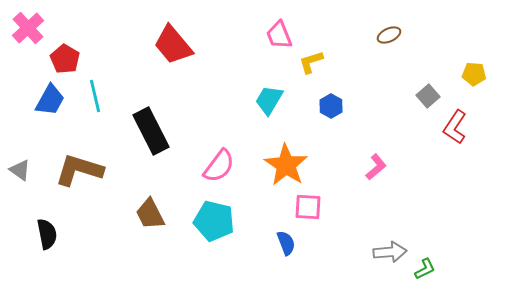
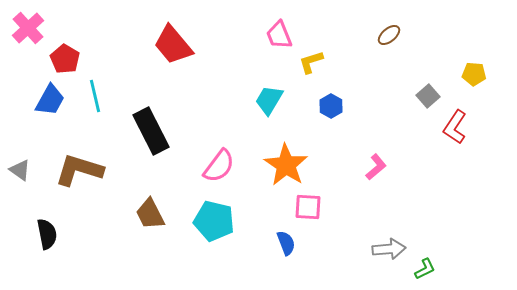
brown ellipse: rotated 15 degrees counterclockwise
gray arrow: moved 1 px left, 3 px up
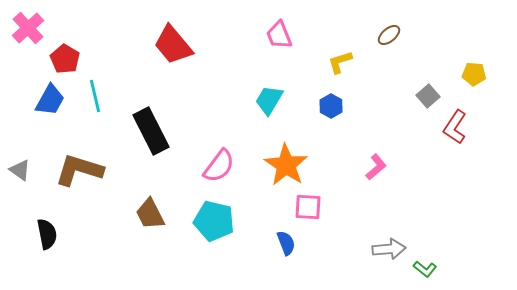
yellow L-shape: moved 29 px right
green L-shape: rotated 65 degrees clockwise
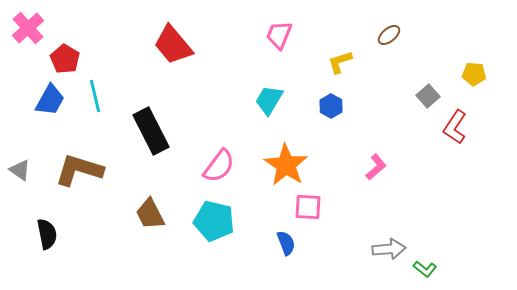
pink trapezoid: rotated 44 degrees clockwise
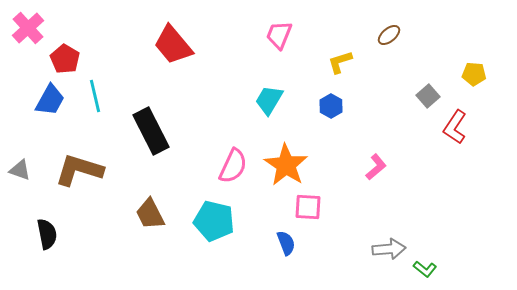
pink semicircle: moved 14 px right; rotated 12 degrees counterclockwise
gray triangle: rotated 15 degrees counterclockwise
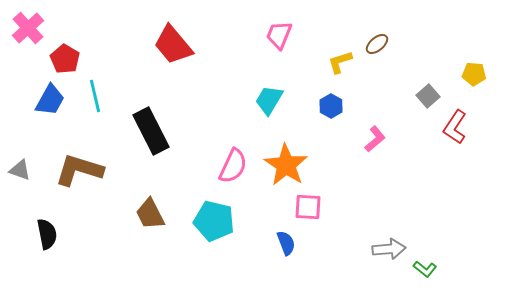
brown ellipse: moved 12 px left, 9 px down
pink L-shape: moved 1 px left, 28 px up
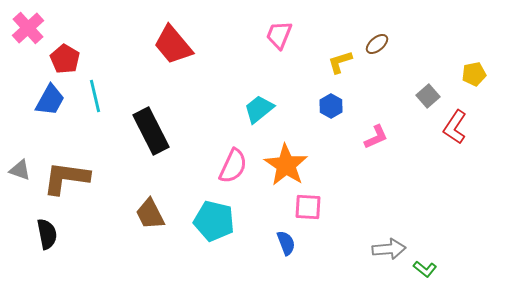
yellow pentagon: rotated 15 degrees counterclockwise
cyan trapezoid: moved 10 px left, 9 px down; rotated 20 degrees clockwise
pink L-shape: moved 1 px right, 2 px up; rotated 16 degrees clockwise
brown L-shape: moved 13 px left, 8 px down; rotated 9 degrees counterclockwise
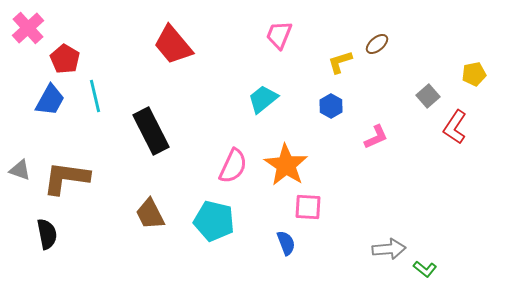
cyan trapezoid: moved 4 px right, 10 px up
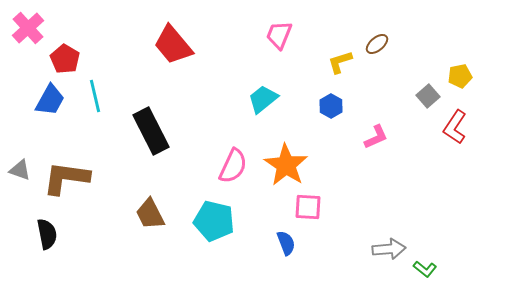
yellow pentagon: moved 14 px left, 2 px down
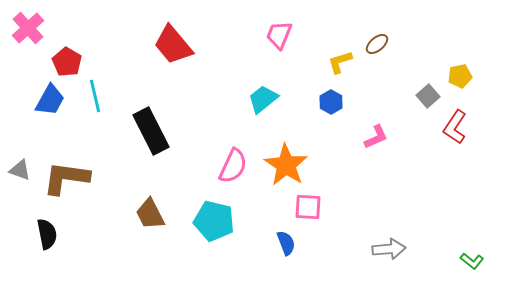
red pentagon: moved 2 px right, 3 px down
blue hexagon: moved 4 px up
green L-shape: moved 47 px right, 8 px up
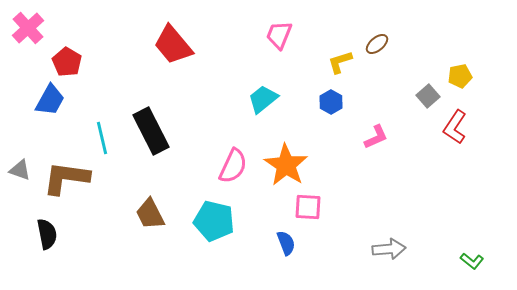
cyan line: moved 7 px right, 42 px down
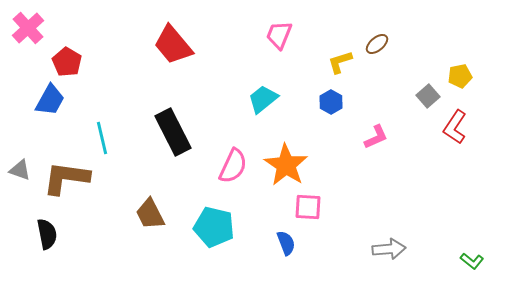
black rectangle: moved 22 px right, 1 px down
cyan pentagon: moved 6 px down
